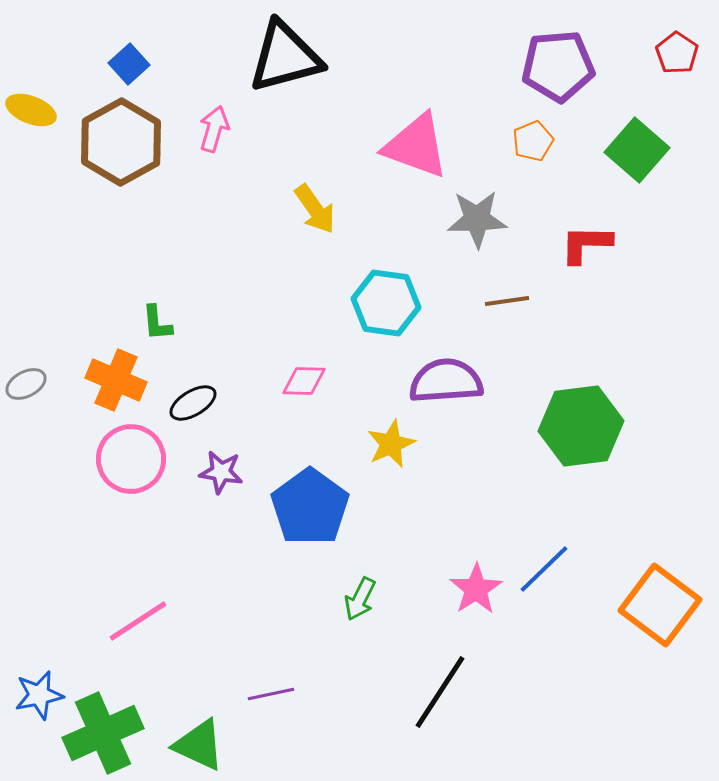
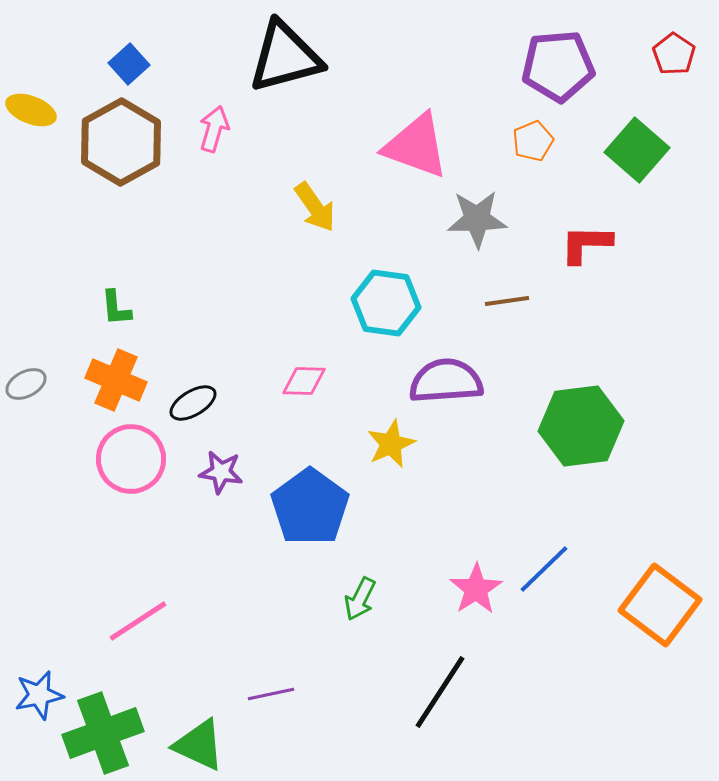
red pentagon: moved 3 px left, 1 px down
yellow arrow: moved 2 px up
green L-shape: moved 41 px left, 15 px up
green cross: rotated 4 degrees clockwise
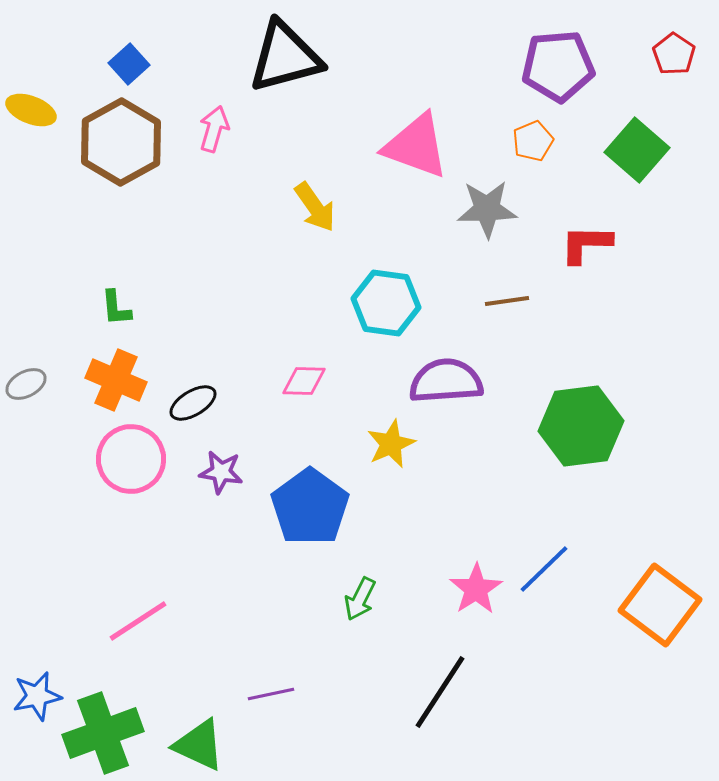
gray star: moved 10 px right, 10 px up
blue star: moved 2 px left, 1 px down
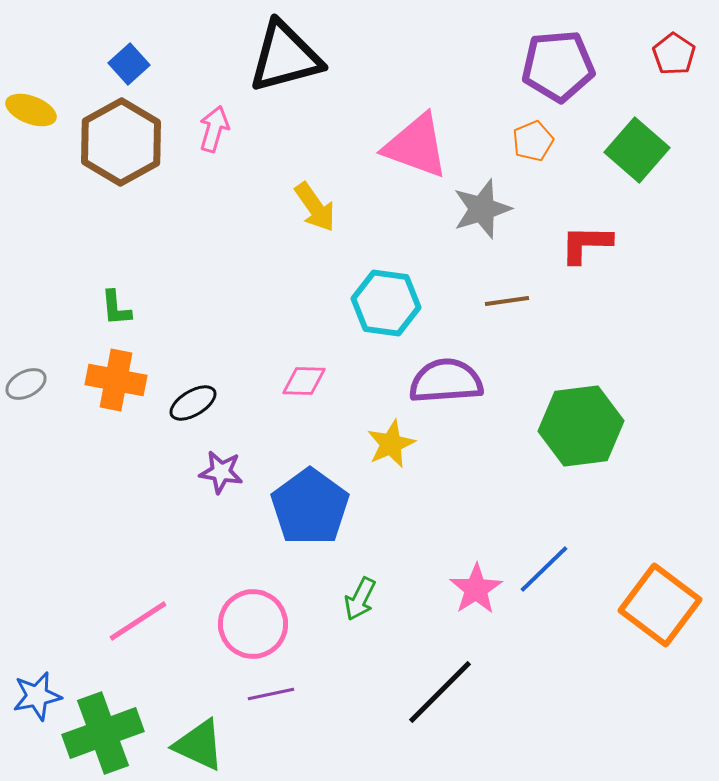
gray star: moved 5 px left; rotated 16 degrees counterclockwise
orange cross: rotated 12 degrees counterclockwise
pink circle: moved 122 px right, 165 px down
black line: rotated 12 degrees clockwise
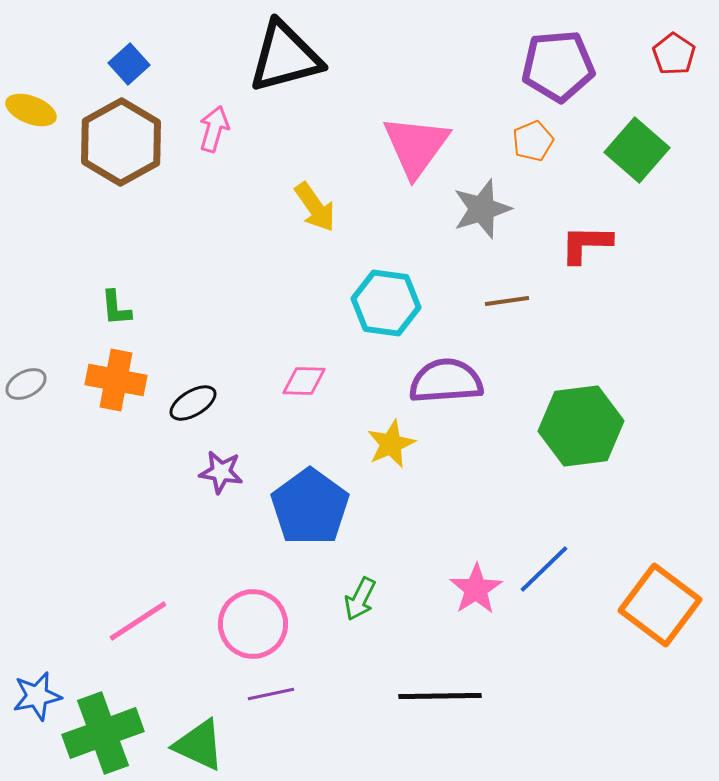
pink triangle: rotated 46 degrees clockwise
black line: moved 4 px down; rotated 44 degrees clockwise
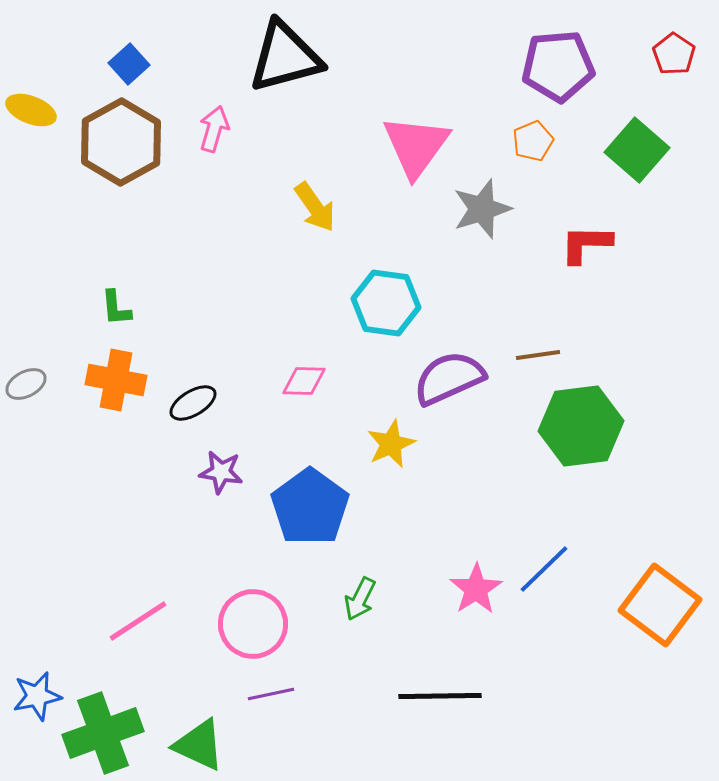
brown line: moved 31 px right, 54 px down
purple semicircle: moved 3 px right, 3 px up; rotated 20 degrees counterclockwise
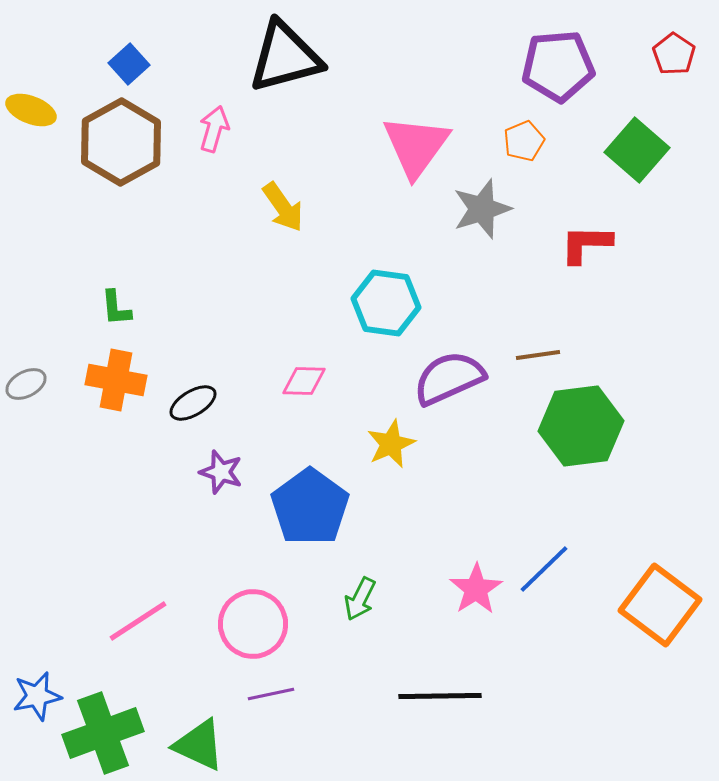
orange pentagon: moved 9 px left
yellow arrow: moved 32 px left
purple star: rotated 9 degrees clockwise
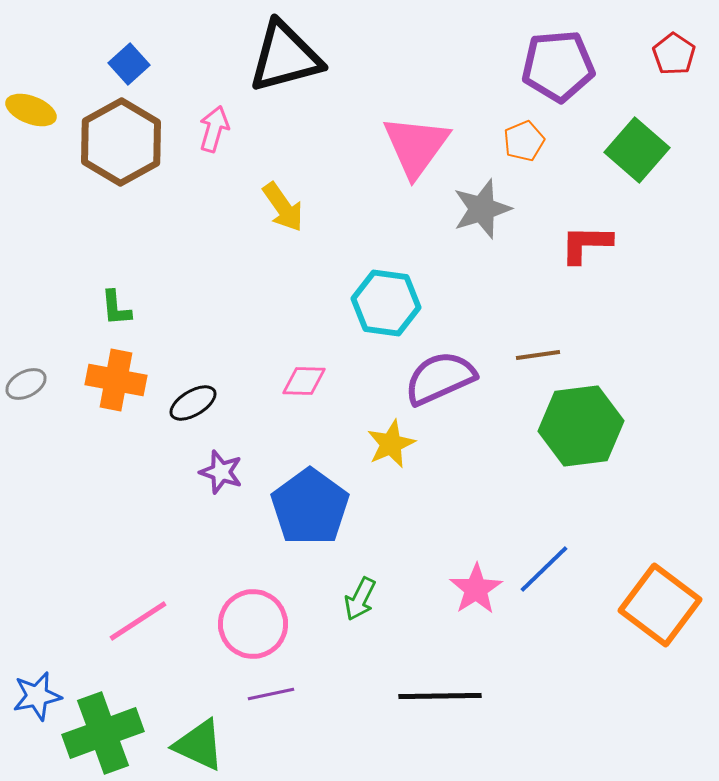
purple semicircle: moved 9 px left
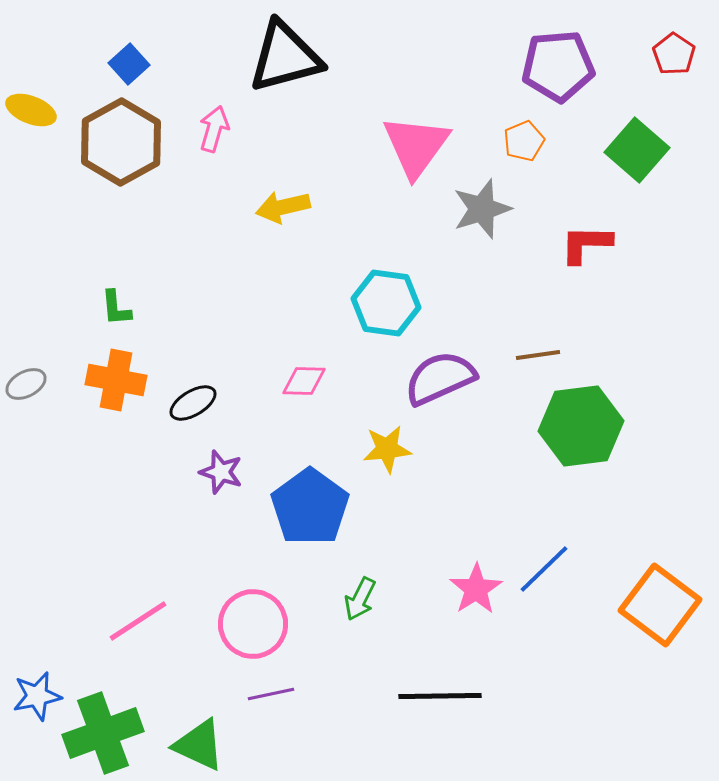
yellow arrow: rotated 112 degrees clockwise
yellow star: moved 4 px left, 5 px down; rotated 18 degrees clockwise
